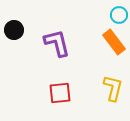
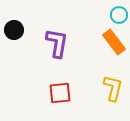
purple L-shape: rotated 24 degrees clockwise
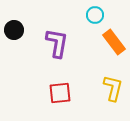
cyan circle: moved 24 px left
